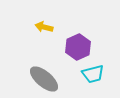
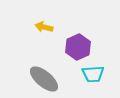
cyan trapezoid: rotated 10 degrees clockwise
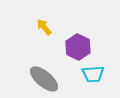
yellow arrow: rotated 36 degrees clockwise
purple hexagon: rotated 10 degrees counterclockwise
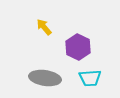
cyan trapezoid: moved 3 px left, 4 px down
gray ellipse: moved 1 px right, 1 px up; rotated 32 degrees counterclockwise
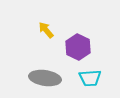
yellow arrow: moved 2 px right, 3 px down
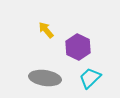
cyan trapezoid: rotated 140 degrees clockwise
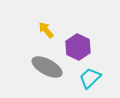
gray ellipse: moved 2 px right, 11 px up; rotated 20 degrees clockwise
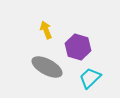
yellow arrow: rotated 18 degrees clockwise
purple hexagon: rotated 10 degrees counterclockwise
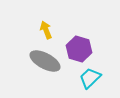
purple hexagon: moved 1 px right, 2 px down
gray ellipse: moved 2 px left, 6 px up
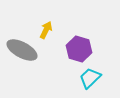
yellow arrow: rotated 48 degrees clockwise
gray ellipse: moved 23 px left, 11 px up
